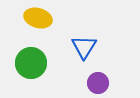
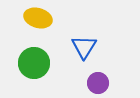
green circle: moved 3 px right
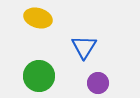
green circle: moved 5 px right, 13 px down
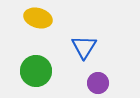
green circle: moved 3 px left, 5 px up
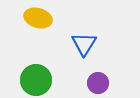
blue triangle: moved 3 px up
green circle: moved 9 px down
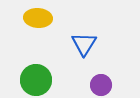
yellow ellipse: rotated 12 degrees counterclockwise
purple circle: moved 3 px right, 2 px down
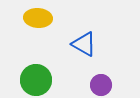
blue triangle: rotated 32 degrees counterclockwise
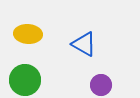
yellow ellipse: moved 10 px left, 16 px down
green circle: moved 11 px left
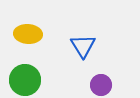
blue triangle: moved 1 px left, 2 px down; rotated 28 degrees clockwise
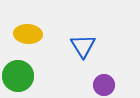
green circle: moved 7 px left, 4 px up
purple circle: moved 3 px right
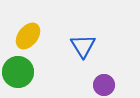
yellow ellipse: moved 2 px down; rotated 56 degrees counterclockwise
green circle: moved 4 px up
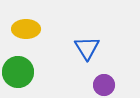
yellow ellipse: moved 2 px left, 7 px up; rotated 52 degrees clockwise
blue triangle: moved 4 px right, 2 px down
